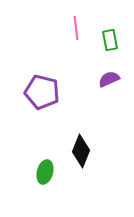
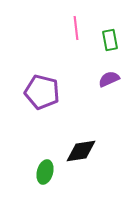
black diamond: rotated 60 degrees clockwise
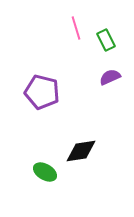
pink line: rotated 10 degrees counterclockwise
green rectangle: moved 4 px left; rotated 15 degrees counterclockwise
purple semicircle: moved 1 px right, 2 px up
green ellipse: rotated 75 degrees counterclockwise
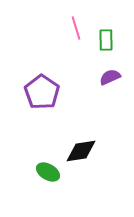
green rectangle: rotated 25 degrees clockwise
purple pentagon: rotated 20 degrees clockwise
green ellipse: moved 3 px right
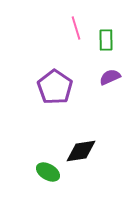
purple pentagon: moved 13 px right, 5 px up
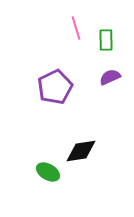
purple pentagon: rotated 12 degrees clockwise
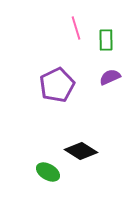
purple pentagon: moved 2 px right, 2 px up
black diamond: rotated 40 degrees clockwise
